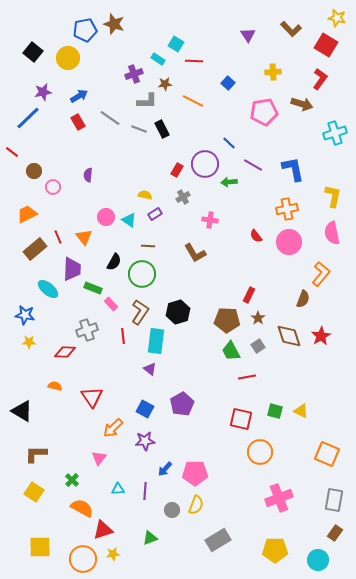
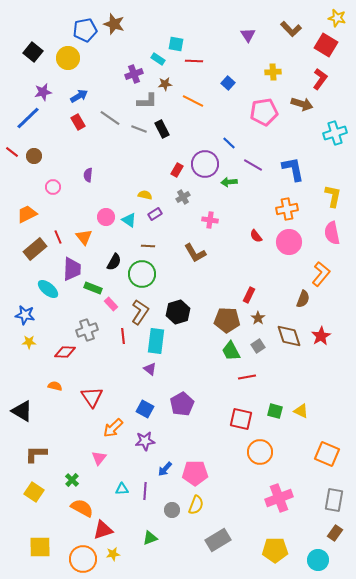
cyan square at (176, 44): rotated 21 degrees counterclockwise
brown circle at (34, 171): moved 15 px up
cyan triangle at (118, 489): moved 4 px right
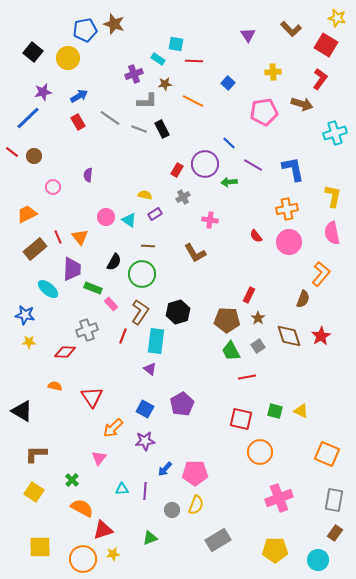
orange triangle at (84, 237): moved 4 px left
red line at (123, 336): rotated 28 degrees clockwise
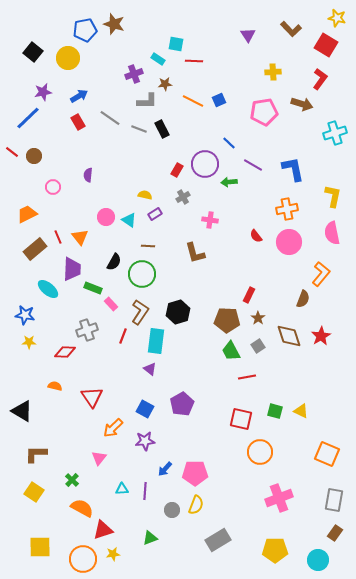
blue square at (228, 83): moved 9 px left, 17 px down; rotated 24 degrees clockwise
brown L-shape at (195, 253): rotated 15 degrees clockwise
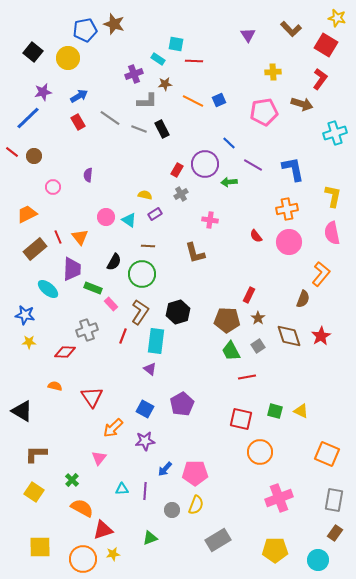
gray cross at (183, 197): moved 2 px left, 3 px up
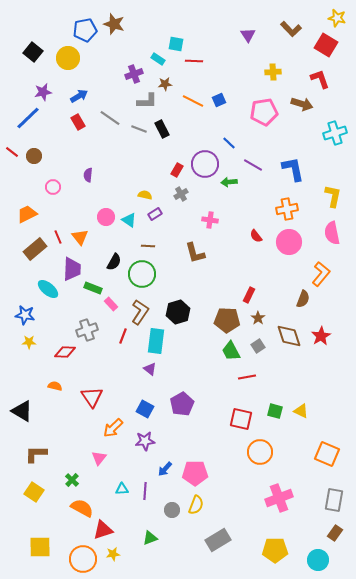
red L-shape at (320, 79): rotated 55 degrees counterclockwise
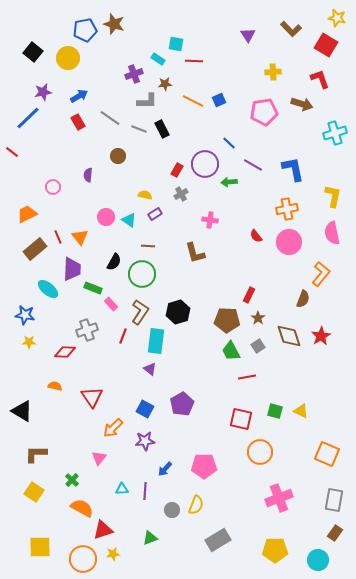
brown circle at (34, 156): moved 84 px right
pink pentagon at (195, 473): moved 9 px right, 7 px up
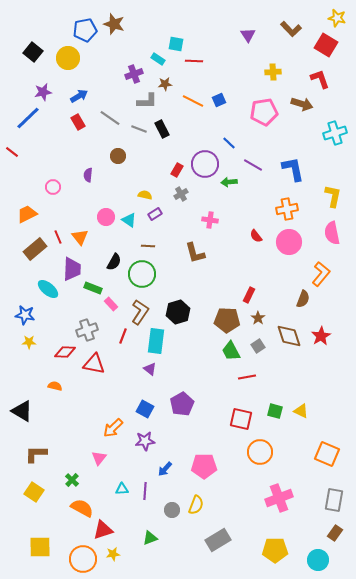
red triangle at (92, 397): moved 2 px right, 33 px up; rotated 45 degrees counterclockwise
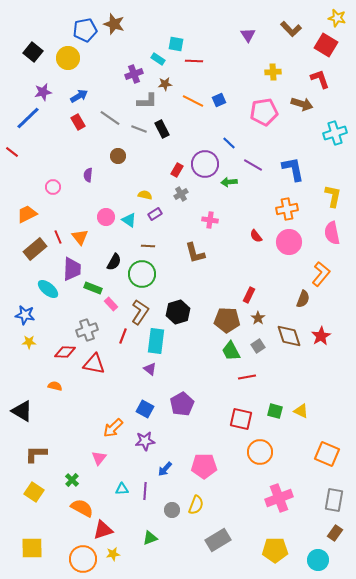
yellow square at (40, 547): moved 8 px left, 1 px down
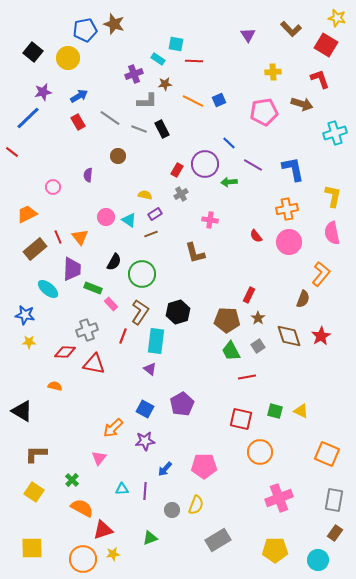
brown line at (148, 246): moved 3 px right, 12 px up; rotated 24 degrees counterclockwise
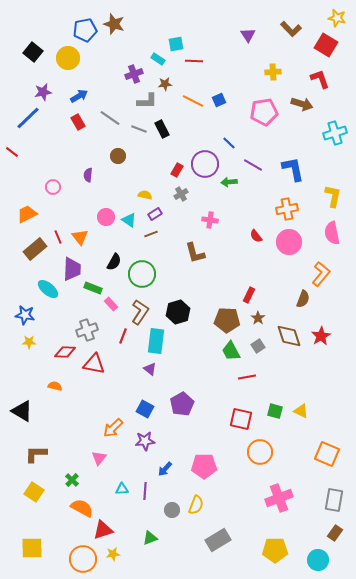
cyan square at (176, 44): rotated 21 degrees counterclockwise
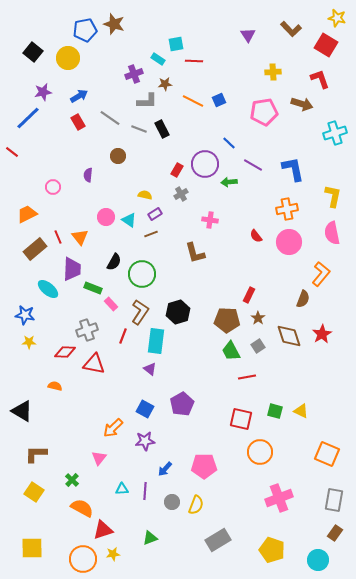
red star at (321, 336): moved 1 px right, 2 px up
gray circle at (172, 510): moved 8 px up
yellow pentagon at (275, 550): moved 3 px left; rotated 20 degrees clockwise
